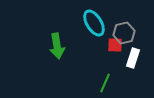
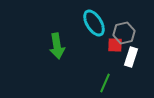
white rectangle: moved 2 px left, 1 px up
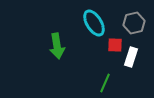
gray hexagon: moved 10 px right, 10 px up
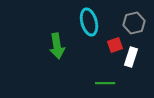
cyan ellipse: moved 5 px left, 1 px up; rotated 16 degrees clockwise
red square: rotated 21 degrees counterclockwise
green line: rotated 66 degrees clockwise
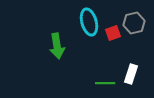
red square: moved 2 px left, 12 px up
white rectangle: moved 17 px down
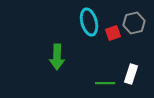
green arrow: moved 11 px down; rotated 10 degrees clockwise
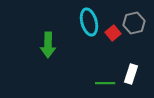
red square: rotated 21 degrees counterclockwise
green arrow: moved 9 px left, 12 px up
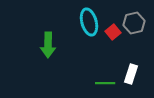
red square: moved 1 px up
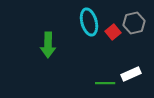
white rectangle: rotated 48 degrees clockwise
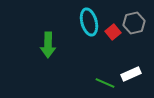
green line: rotated 24 degrees clockwise
